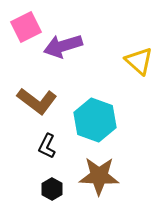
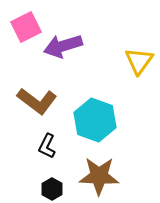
yellow triangle: rotated 24 degrees clockwise
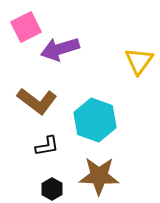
purple arrow: moved 3 px left, 3 px down
black L-shape: rotated 125 degrees counterclockwise
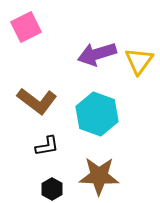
purple arrow: moved 37 px right, 5 px down
cyan hexagon: moved 2 px right, 6 px up
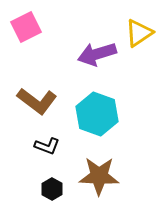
yellow triangle: moved 28 px up; rotated 20 degrees clockwise
black L-shape: rotated 30 degrees clockwise
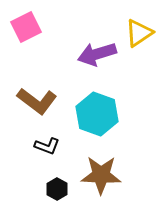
brown star: moved 2 px right, 1 px up
black hexagon: moved 5 px right
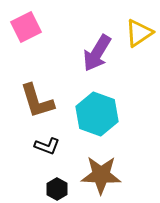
purple arrow: moved 1 px up; rotated 42 degrees counterclockwise
brown L-shape: rotated 36 degrees clockwise
